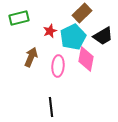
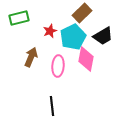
black line: moved 1 px right, 1 px up
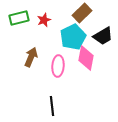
red star: moved 6 px left, 11 px up
pink diamond: moved 1 px up
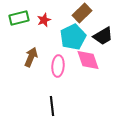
pink diamond: moved 2 px right, 2 px down; rotated 30 degrees counterclockwise
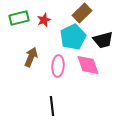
black trapezoid: moved 4 px down; rotated 15 degrees clockwise
pink diamond: moved 5 px down
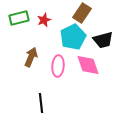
brown rectangle: rotated 12 degrees counterclockwise
black line: moved 11 px left, 3 px up
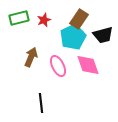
brown rectangle: moved 3 px left, 6 px down
black trapezoid: moved 5 px up
pink ellipse: rotated 30 degrees counterclockwise
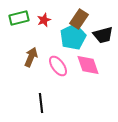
pink ellipse: rotated 10 degrees counterclockwise
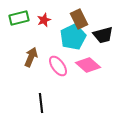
brown rectangle: rotated 60 degrees counterclockwise
pink diamond: rotated 30 degrees counterclockwise
